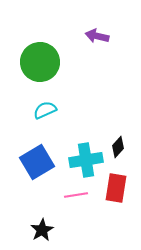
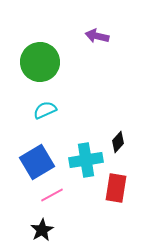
black diamond: moved 5 px up
pink line: moved 24 px left; rotated 20 degrees counterclockwise
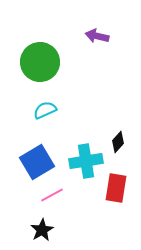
cyan cross: moved 1 px down
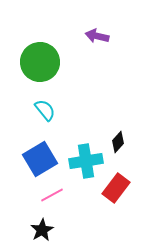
cyan semicircle: rotated 75 degrees clockwise
blue square: moved 3 px right, 3 px up
red rectangle: rotated 28 degrees clockwise
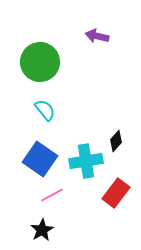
black diamond: moved 2 px left, 1 px up
blue square: rotated 24 degrees counterclockwise
red rectangle: moved 5 px down
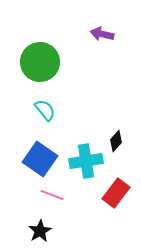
purple arrow: moved 5 px right, 2 px up
pink line: rotated 50 degrees clockwise
black star: moved 2 px left, 1 px down
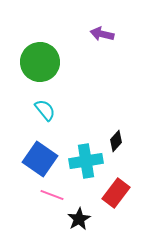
black star: moved 39 px right, 12 px up
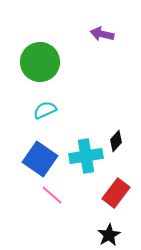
cyan semicircle: rotated 75 degrees counterclockwise
cyan cross: moved 5 px up
pink line: rotated 20 degrees clockwise
black star: moved 30 px right, 16 px down
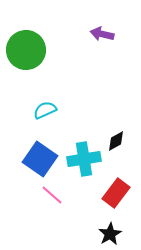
green circle: moved 14 px left, 12 px up
black diamond: rotated 20 degrees clockwise
cyan cross: moved 2 px left, 3 px down
black star: moved 1 px right, 1 px up
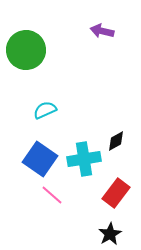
purple arrow: moved 3 px up
